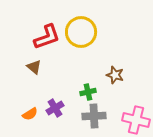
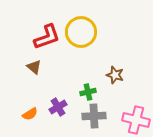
purple cross: moved 3 px right, 1 px up
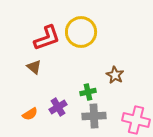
red L-shape: moved 1 px down
brown star: rotated 12 degrees clockwise
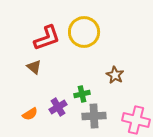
yellow circle: moved 3 px right
green cross: moved 6 px left, 2 px down
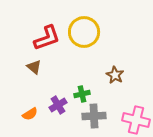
purple cross: moved 2 px up
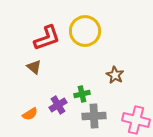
yellow circle: moved 1 px right, 1 px up
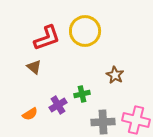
gray cross: moved 9 px right, 6 px down
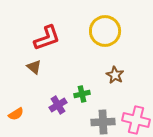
yellow circle: moved 20 px right
orange semicircle: moved 14 px left
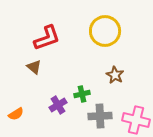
gray cross: moved 3 px left, 6 px up
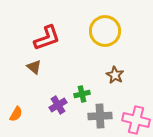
orange semicircle: rotated 28 degrees counterclockwise
